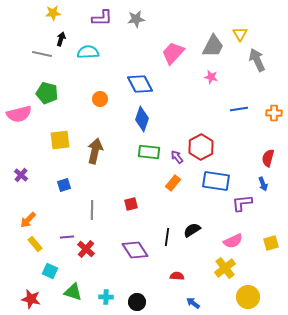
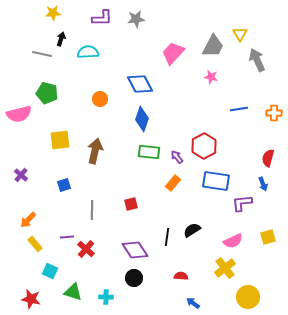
red hexagon at (201, 147): moved 3 px right, 1 px up
yellow square at (271, 243): moved 3 px left, 6 px up
red semicircle at (177, 276): moved 4 px right
black circle at (137, 302): moved 3 px left, 24 px up
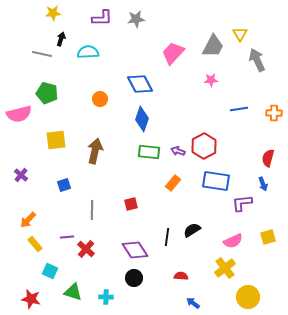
pink star at (211, 77): moved 3 px down; rotated 16 degrees counterclockwise
yellow square at (60, 140): moved 4 px left
purple arrow at (177, 157): moved 1 px right, 6 px up; rotated 32 degrees counterclockwise
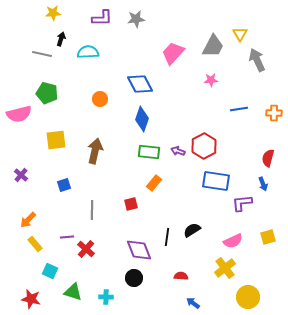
orange rectangle at (173, 183): moved 19 px left
purple diamond at (135, 250): moved 4 px right; rotated 12 degrees clockwise
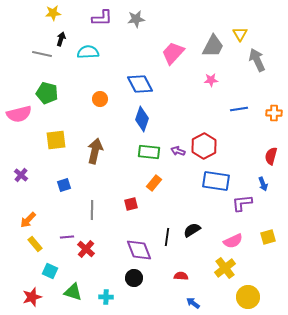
red semicircle at (268, 158): moved 3 px right, 2 px up
red star at (31, 299): moved 1 px right, 2 px up; rotated 30 degrees counterclockwise
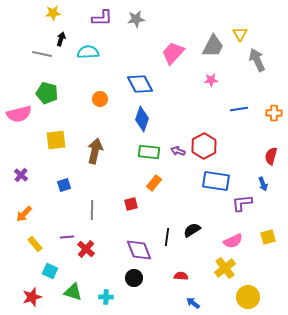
orange arrow at (28, 220): moved 4 px left, 6 px up
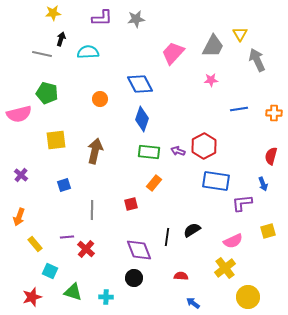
orange arrow at (24, 214): moved 5 px left, 3 px down; rotated 24 degrees counterclockwise
yellow square at (268, 237): moved 6 px up
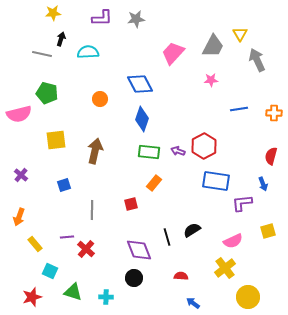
black line at (167, 237): rotated 24 degrees counterclockwise
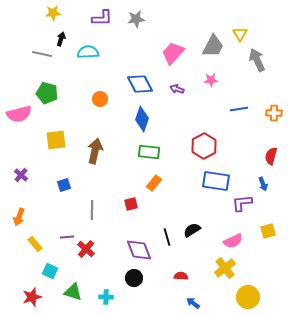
purple arrow at (178, 151): moved 1 px left, 62 px up
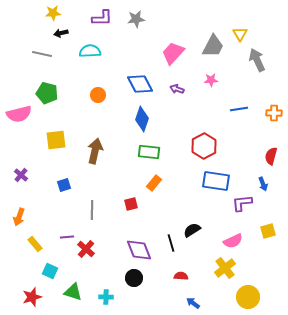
black arrow at (61, 39): moved 6 px up; rotated 120 degrees counterclockwise
cyan semicircle at (88, 52): moved 2 px right, 1 px up
orange circle at (100, 99): moved 2 px left, 4 px up
black line at (167, 237): moved 4 px right, 6 px down
